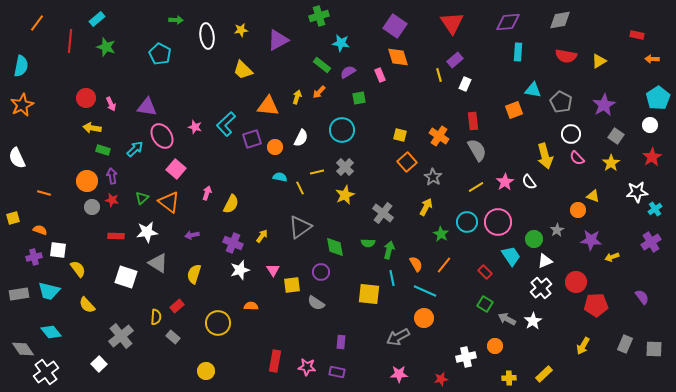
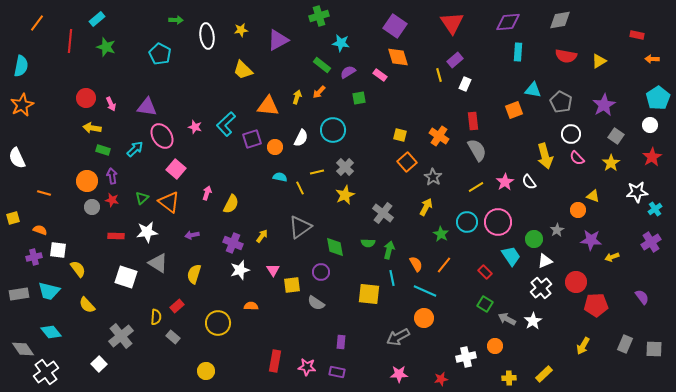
pink rectangle at (380, 75): rotated 32 degrees counterclockwise
cyan circle at (342, 130): moved 9 px left
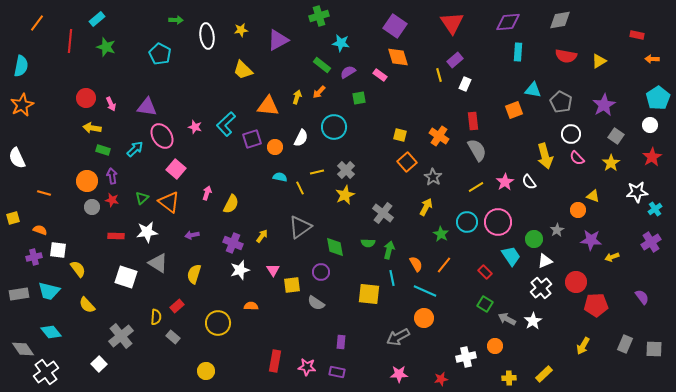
cyan circle at (333, 130): moved 1 px right, 3 px up
gray cross at (345, 167): moved 1 px right, 3 px down
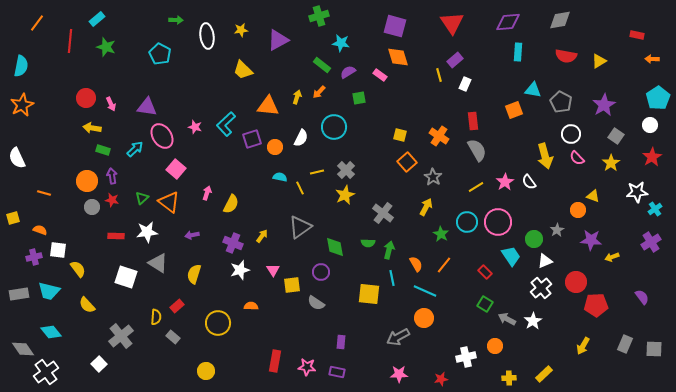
purple square at (395, 26): rotated 20 degrees counterclockwise
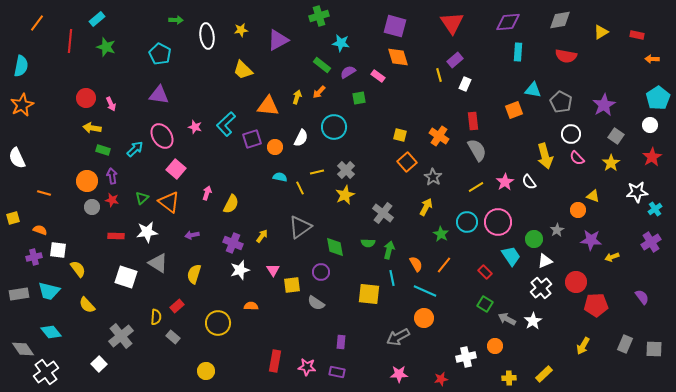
yellow triangle at (599, 61): moved 2 px right, 29 px up
pink rectangle at (380, 75): moved 2 px left, 1 px down
purple triangle at (147, 107): moved 12 px right, 12 px up
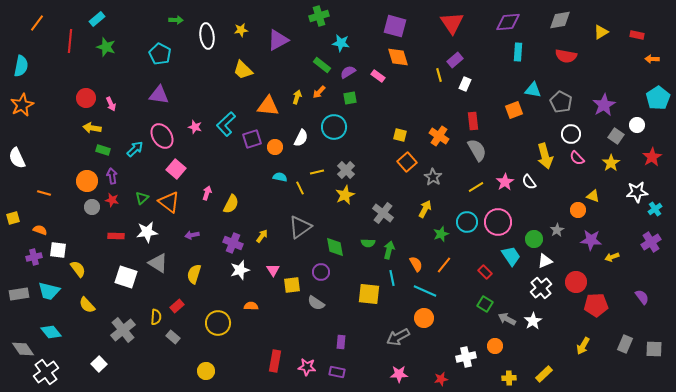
green square at (359, 98): moved 9 px left
white circle at (650, 125): moved 13 px left
yellow arrow at (426, 207): moved 1 px left, 2 px down
green star at (441, 234): rotated 21 degrees clockwise
gray cross at (121, 336): moved 2 px right, 6 px up
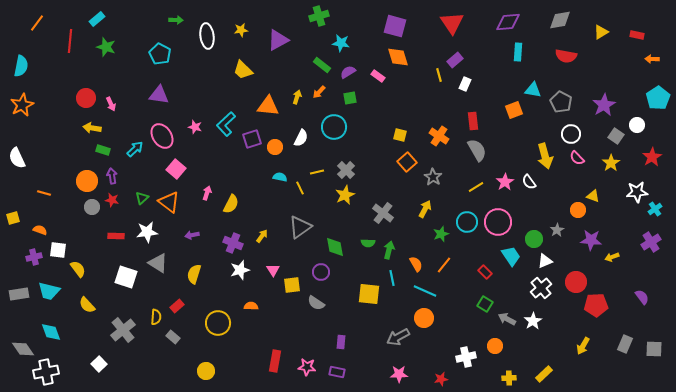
cyan diamond at (51, 332): rotated 20 degrees clockwise
white cross at (46, 372): rotated 25 degrees clockwise
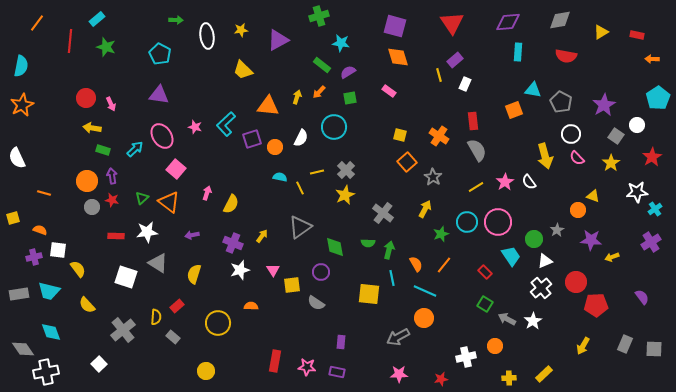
pink rectangle at (378, 76): moved 11 px right, 15 px down
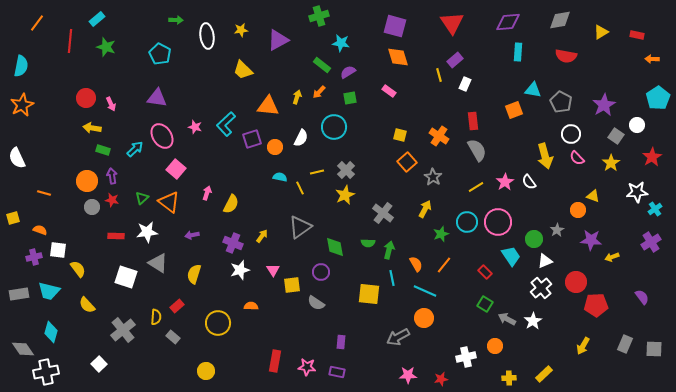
purple triangle at (159, 95): moved 2 px left, 3 px down
cyan diamond at (51, 332): rotated 35 degrees clockwise
pink star at (399, 374): moved 9 px right, 1 px down
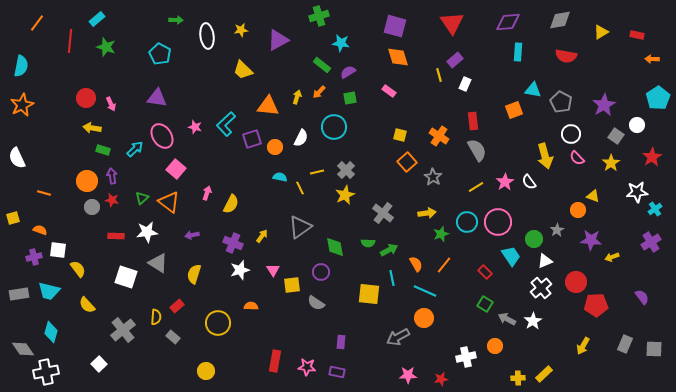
yellow arrow at (425, 209): moved 2 px right, 4 px down; rotated 54 degrees clockwise
green arrow at (389, 250): rotated 48 degrees clockwise
yellow cross at (509, 378): moved 9 px right
